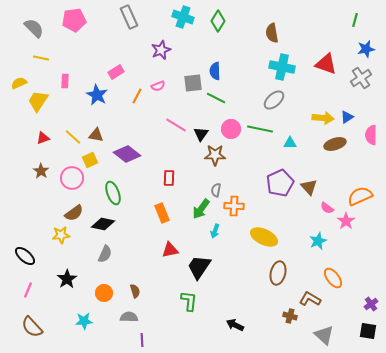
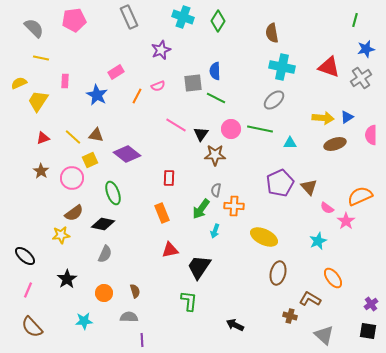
red triangle at (326, 64): moved 3 px right, 3 px down
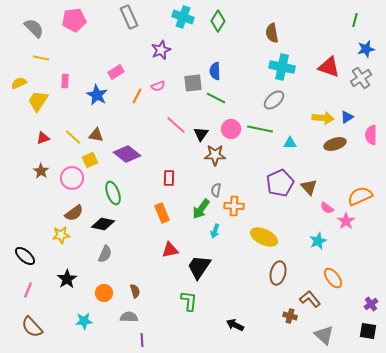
pink line at (176, 125): rotated 10 degrees clockwise
brown L-shape at (310, 299): rotated 20 degrees clockwise
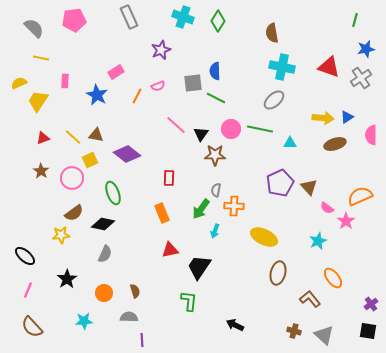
brown cross at (290, 316): moved 4 px right, 15 px down
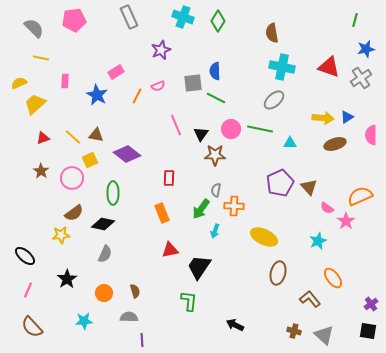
yellow trapezoid at (38, 101): moved 3 px left, 3 px down; rotated 15 degrees clockwise
pink line at (176, 125): rotated 25 degrees clockwise
green ellipse at (113, 193): rotated 20 degrees clockwise
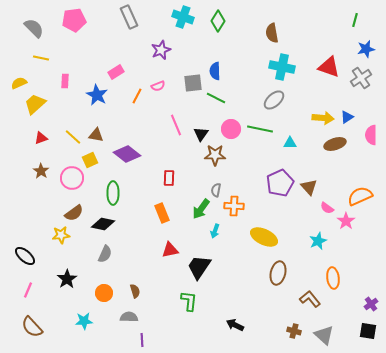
red triangle at (43, 138): moved 2 px left
orange ellipse at (333, 278): rotated 30 degrees clockwise
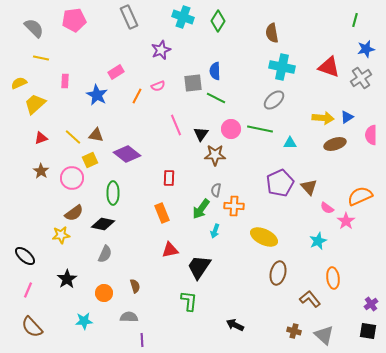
brown semicircle at (135, 291): moved 5 px up
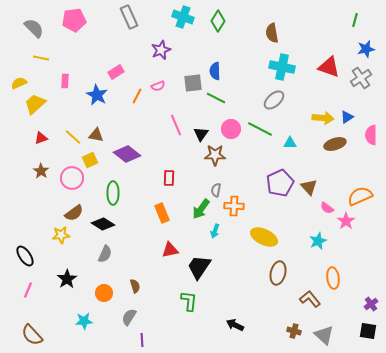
green line at (260, 129): rotated 15 degrees clockwise
black diamond at (103, 224): rotated 20 degrees clockwise
black ellipse at (25, 256): rotated 15 degrees clockwise
gray semicircle at (129, 317): rotated 60 degrees counterclockwise
brown semicircle at (32, 327): moved 8 px down
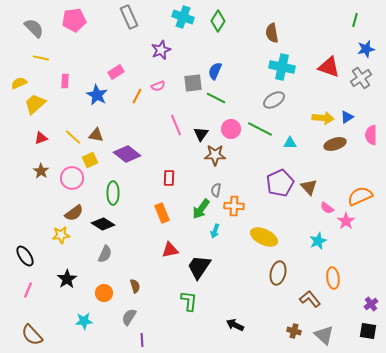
blue semicircle at (215, 71): rotated 24 degrees clockwise
gray ellipse at (274, 100): rotated 10 degrees clockwise
